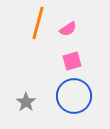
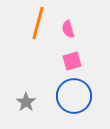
pink semicircle: rotated 108 degrees clockwise
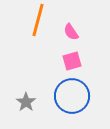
orange line: moved 3 px up
pink semicircle: moved 3 px right, 3 px down; rotated 18 degrees counterclockwise
blue circle: moved 2 px left
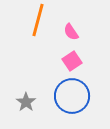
pink square: rotated 18 degrees counterclockwise
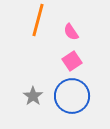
gray star: moved 7 px right, 6 px up
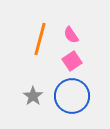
orange line: moved 2 px right, 19 px down
pink semicircle: moved 3 px down
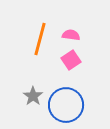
pink semicircle: rotated 132 degrees clockwise
pink square: moved 1 px left, 1 px up
blue circle: moved 6 px left, 9 px down
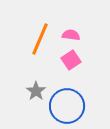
orange line: rotated 8 degrees clockwise
gray star: moved 3 px right, 5 px up
blue circle: moved 1 px right, 1 px down
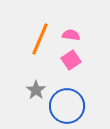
gray star: moved 1 px up
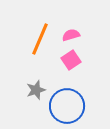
pink semicircle: rotated 24 degrees counterclockwise
gray star: rotated 18 degrees clockwise
